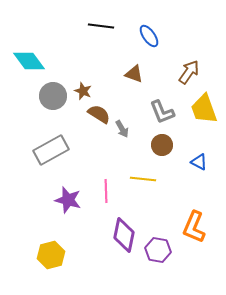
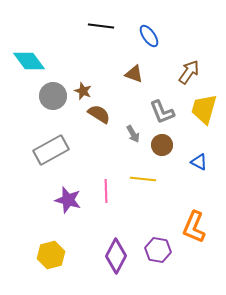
yellow trapezoid: rotated 36 degrees clockwise
gray arrow: moved 11 px right, 5 px down
purple diamond: moved 8 px left, 21 px down; rotated 16 degrees clockwise
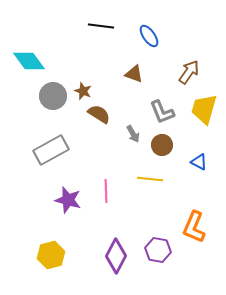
yellow line: moved 7 px right
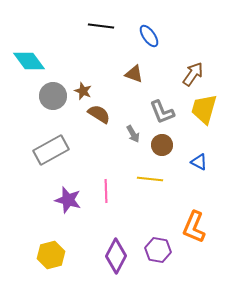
brown arrow: moved 4 px right, 2 px down
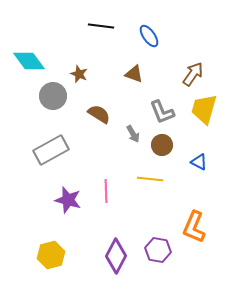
brown star: moved 4 px left, 17 px up
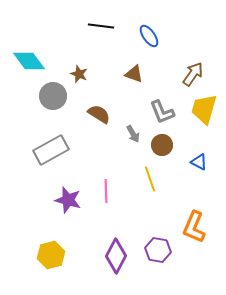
yellow line: rotated 65 degrees clockwise
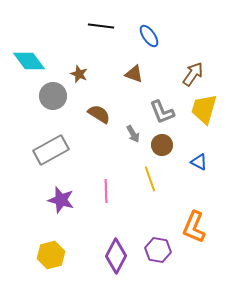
purple star: moved 7 px left
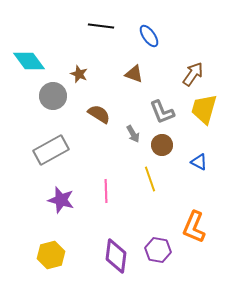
purple diamond: rotated 20 degrees counterclockwise
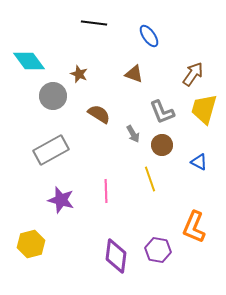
black line: moved 7 px left, 3 px up
yellow hexagon: moved 20 px left, 11 px up
